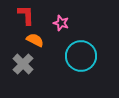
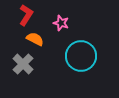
red L-shape: rotated 35 degrees clockwise
orange semicircle: moved 1 px up
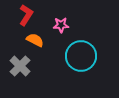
pink star: moved 2 px down; rotated 21 degrees counterclockwise
orange semicircle: moved 1 px down
gray cross: moved 3 px left, 2 px down
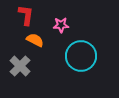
red L-shape: rotated 25 degrees counterclockwise
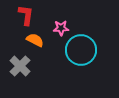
pink star: moved 3 px down
cyan circle: moved 6 px up
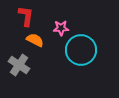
red L-shape: moved 1 px down
gray cross: moved 1 px left, 1 px up; rotated 10 degrees counterclockwise
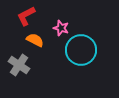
red L-shape: rotated 125 degrees counterclockwise
pink star: rotated 21 degrees clockwise
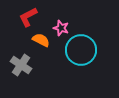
red L-shape: moved 2 px right, 1 px down
orange semicircle: moved 6 px right
gray cross: moved 2 px right
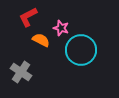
gray cross: moved 7 px down
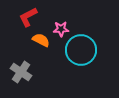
pink star: moved 1 px down; rotated 21 degrees counterclockwise
